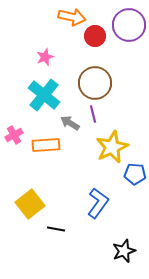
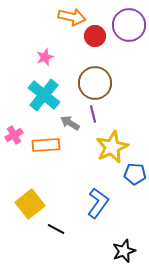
black line: rotated 18 degrees clockwise
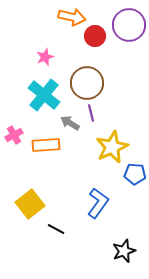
brown circle: moved 8 px left
purple line: moved 2 px left, 1 px up
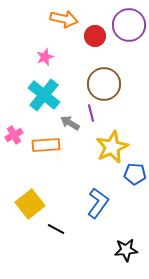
orange arrow: moved 8 px left, 2 px down
brown circle: moved 17 px right, 1 px down
black star: moved 2 px right, 1 px up; rotated 15 degrees clockwise
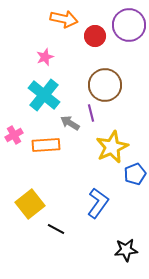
brown circle: moved 1 px right, 1 px down
blue pentagon: rotated 25 degrees counterclockwise
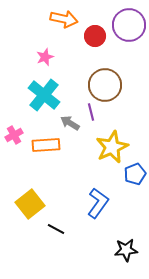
purple line: moved 1 px up
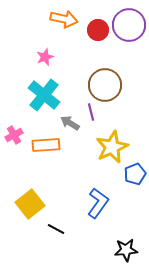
red circle: moved 3 px right, 6 px up
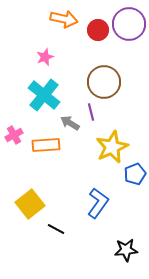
purple circle: moved 1 px up
brown circle: moved 1 px left, 3 px up
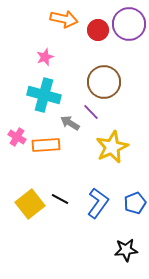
cyan cross: rotated 24 degrees counterclockwise
purple line: rotated 30 degrees counterclockwise
pink cross: moved 3 px right, 2 px down; rotated 30 degrees counterclockwise
blue pentagon: moved 29 px down
black line: moved 4 px right, 30 px up
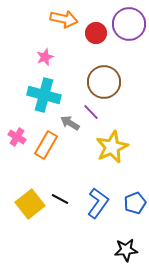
red circle: moved 2 px left, 3 px down
orange rectangle: rotated 56 degrees counterclockwise
